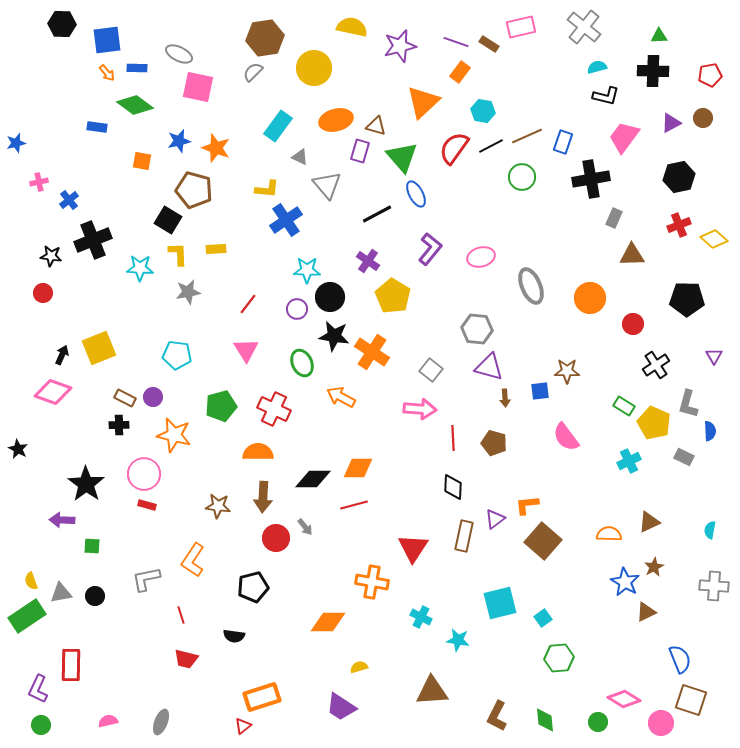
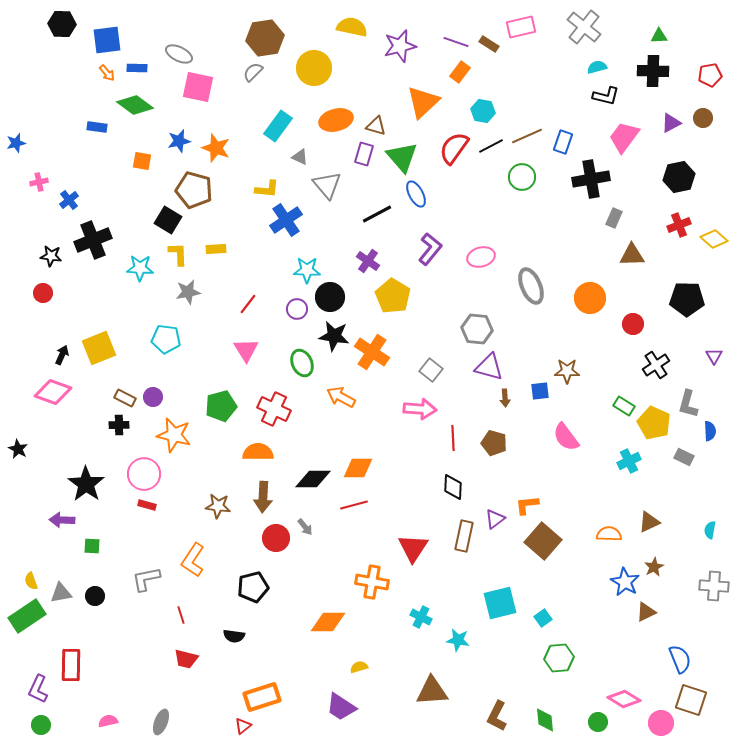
purple rectangle at (360, 151): moved 4 px right, 3 px down
cyan pentagon at (177, 355): moved 11 px left, 16 px up
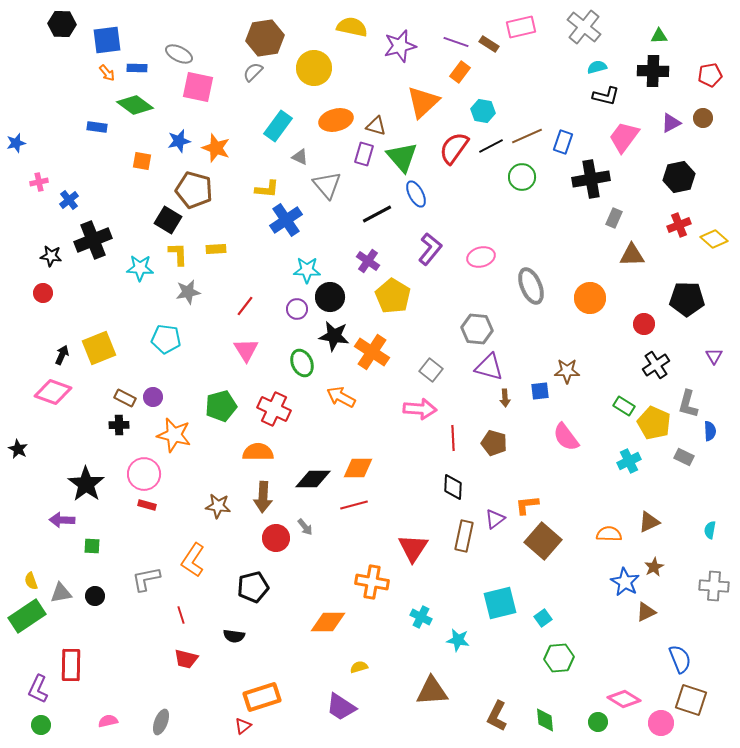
red line at (248, 304): moved 3 px left, 2 px down
red circle at (633, 324): moved 11 px right
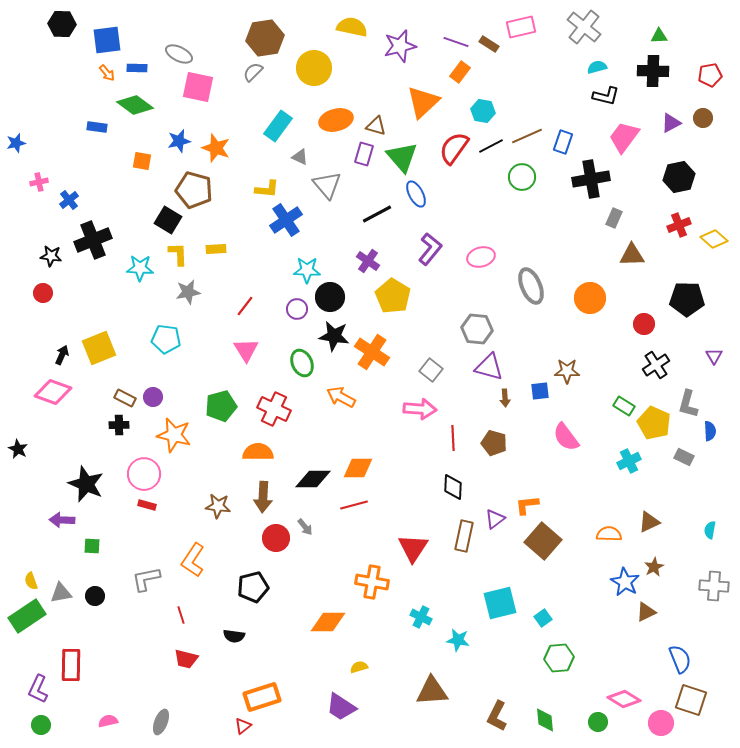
black star at (86, 484): rotated 12 degrees counterclockwise
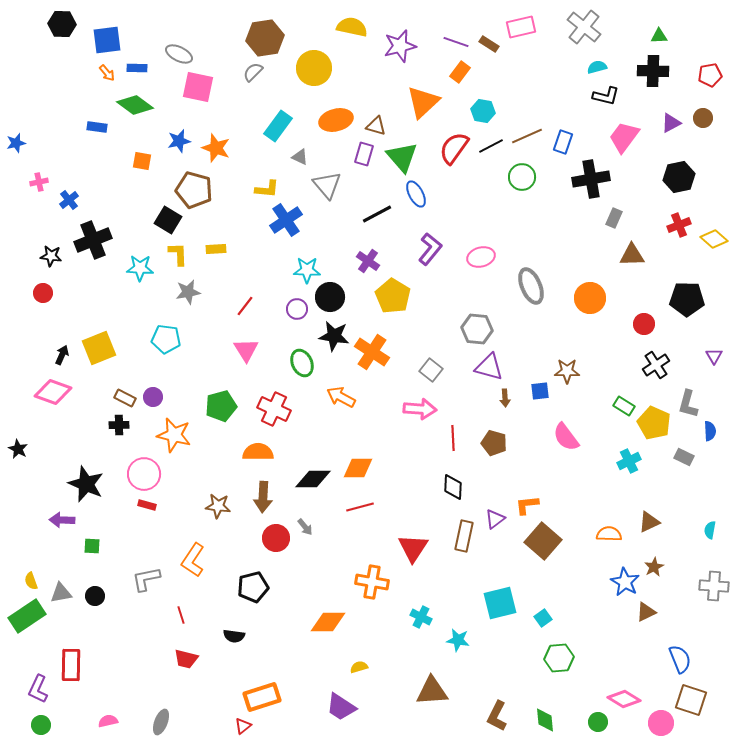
red line at (354, 505): moved 6 px right, 2 px down
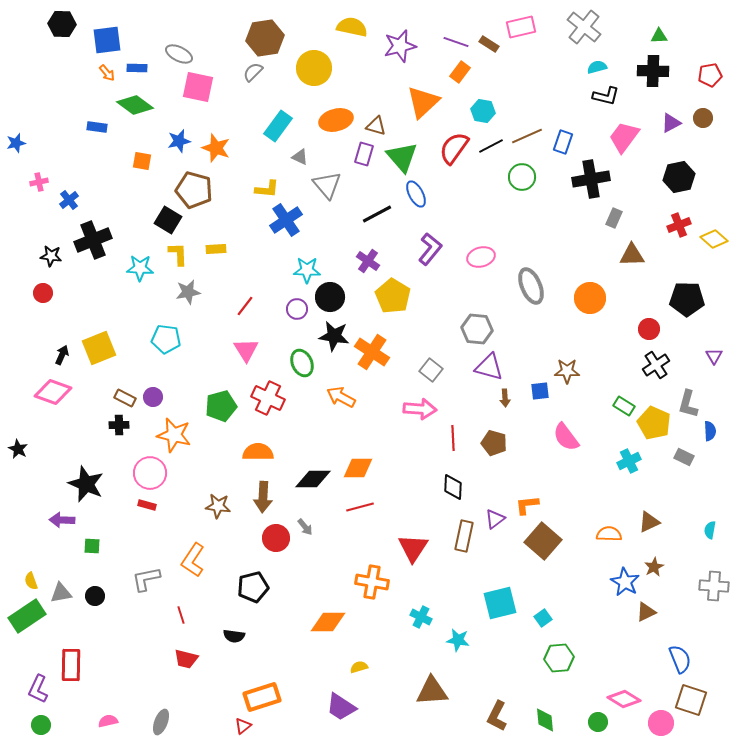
red circle at (644, 324): moved 5 px right, 5 px down
red cross at (274, 409): moved 6 px left, 11 px up
pink circle at (144, 474): moved 6 px right, 1 px up
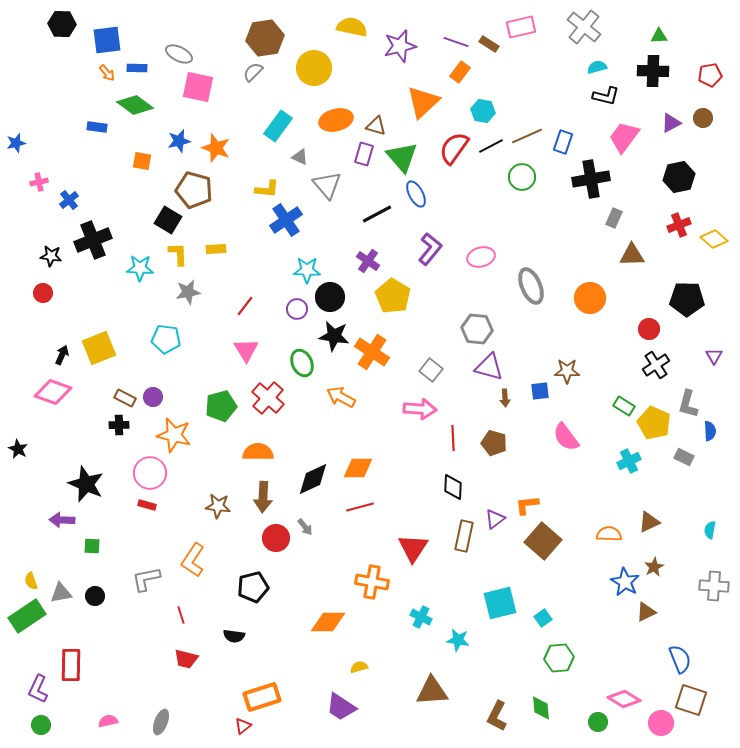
red cross at (268, 398): rotated 16 degrees clockwise
black diamond at (313, 479): rotated 24 degrees counterclockwise
green diamond at (545, 720): moved 4 px left, 12 px up
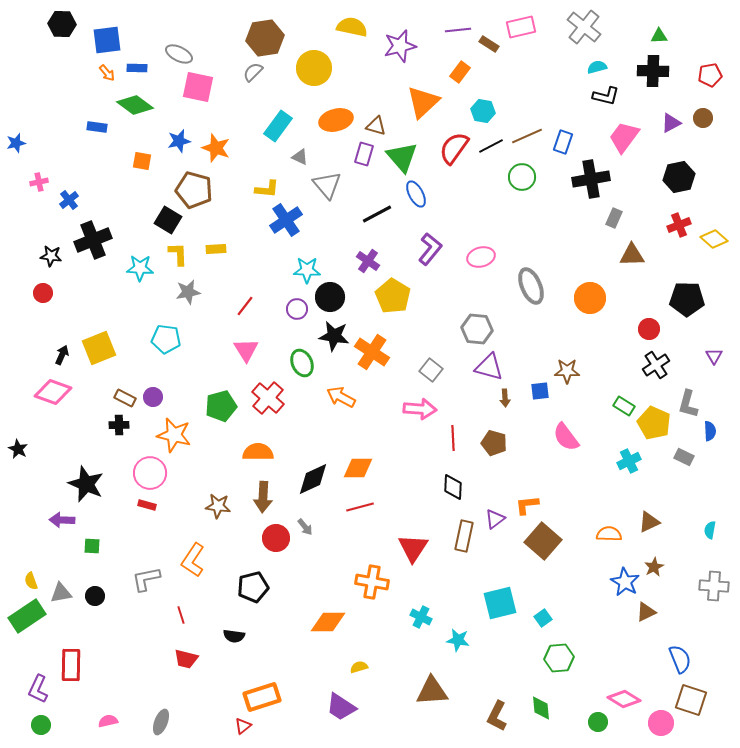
purple line at (456, 42): moved 2 px right, 12 px up; rotated 25 degrees counterclockwise
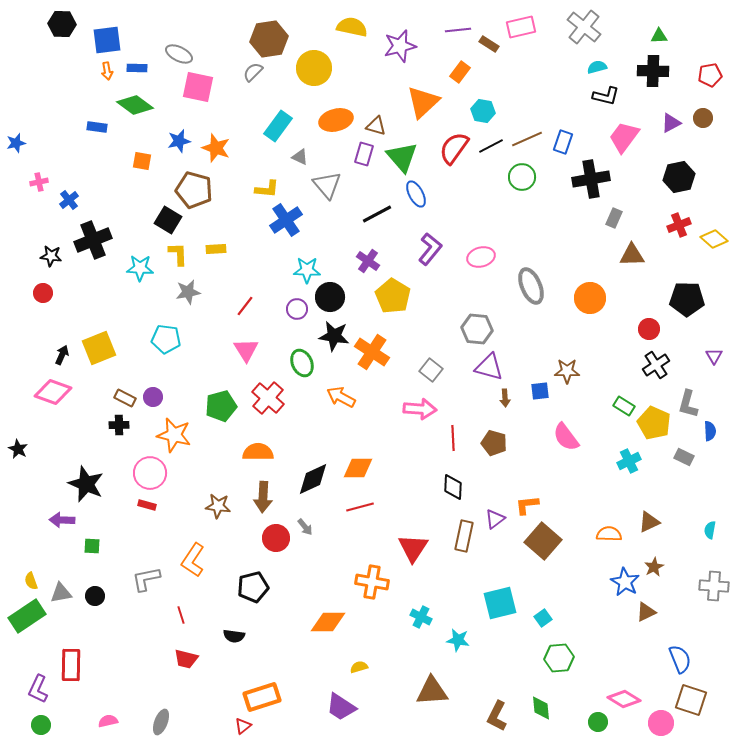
brown hexagon at (265, 38): moved 4 px right, 1 px down
orange arrow at (107, 73): moved 2 px up; rotated 30 degrees clockwise
brown line at (527, 136): moved 3 px down
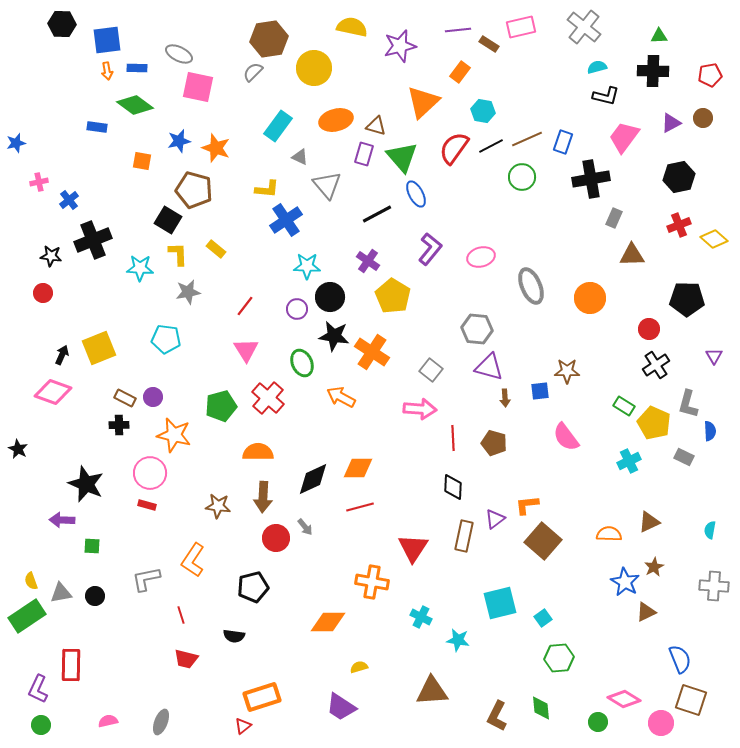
yellow rectangle at (216, 249): rotated 42 degrees clockwise
cyan star at (307, 270): moved 4 px up
